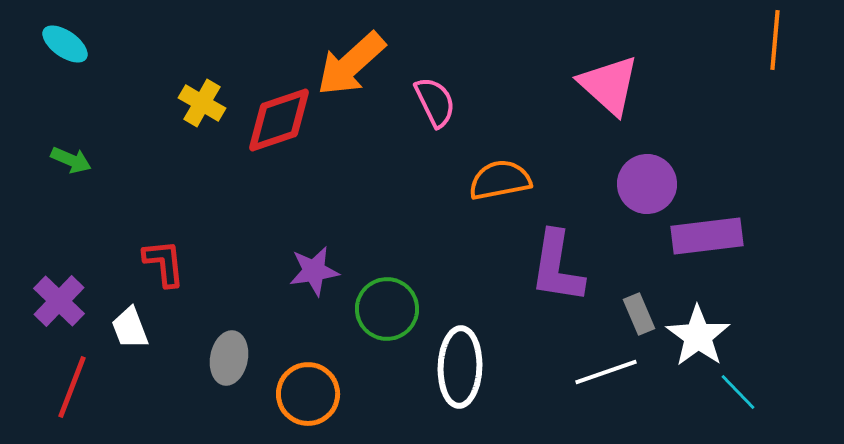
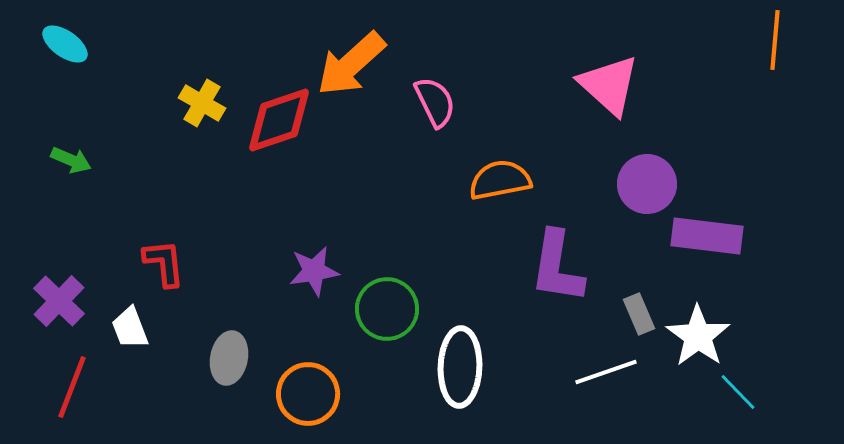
purple rectangle: rotated 14 degrees clockwise
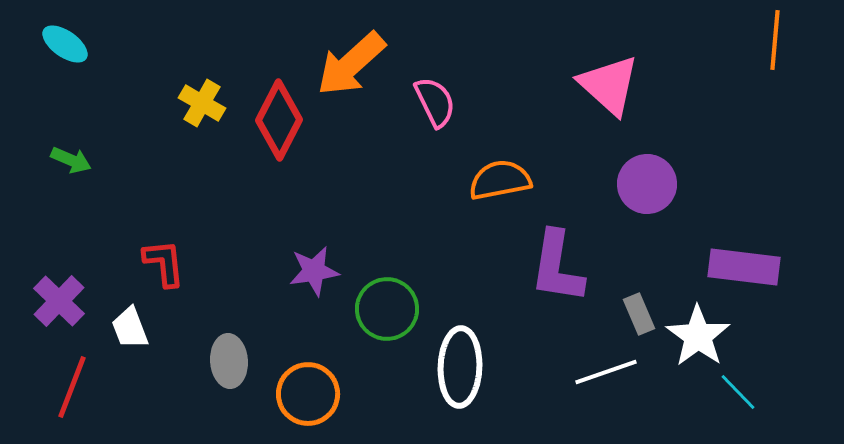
red diamond: rotated 44 degrees counterclockwise
purple rectangle: moved 37 px right, 31 px down
gray ellipse: moved 3 px down; rotated 15 degrees counterclockwise
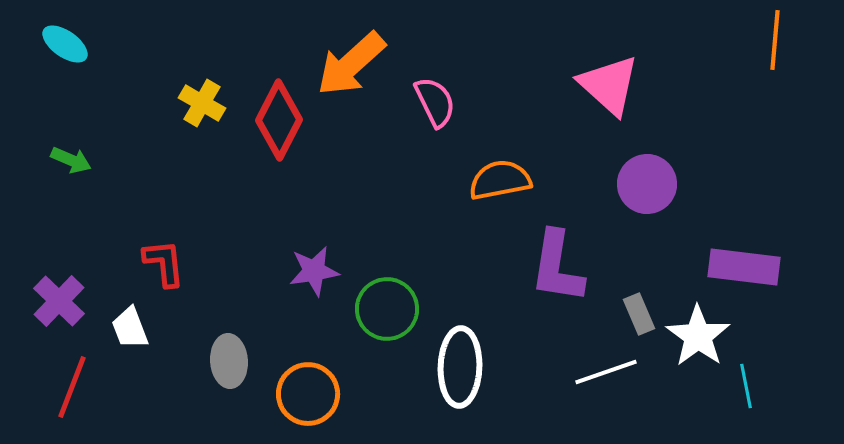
cyan line: moved 8 px right, 6 px up; rotated 33 degrees clockwise
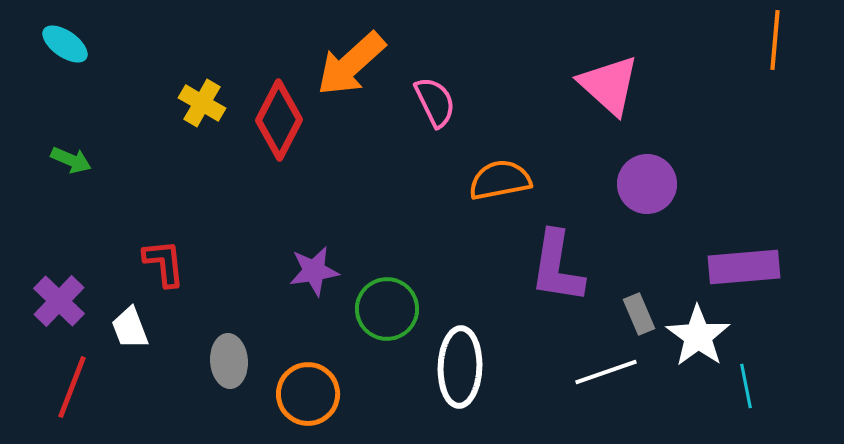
purple rectangle: rotated 12 degrees counterclockwise
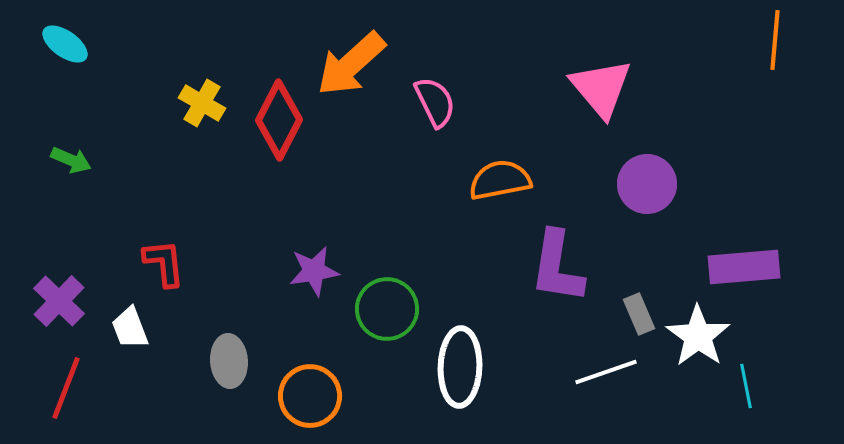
pink triangle: moved 8 px left, 3 px down; rotated 8 degrees clockwise
red line: moved 6 px left, 1 px down
orange circle: moved 2 px right, 2 px down
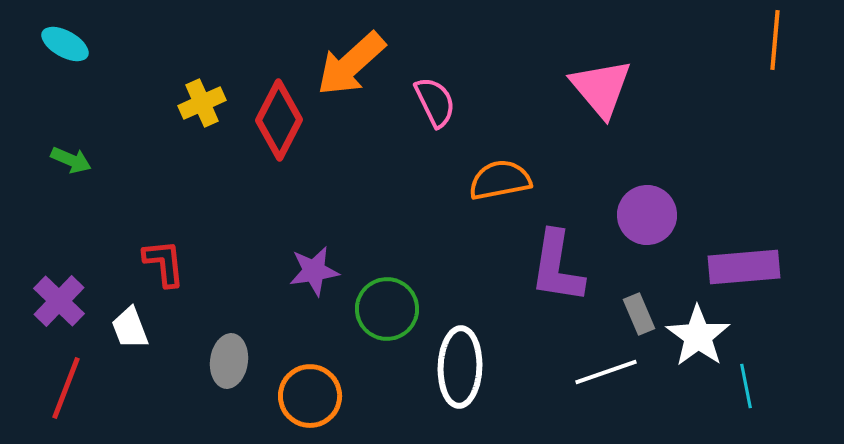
cyan ellipse: rotated 6 degrees counterclockwise
yellow cross: rotated 36 degrees clockwise
purple circle: moved 31 px down
gray ellipse: rotated 12 degrees clockwise
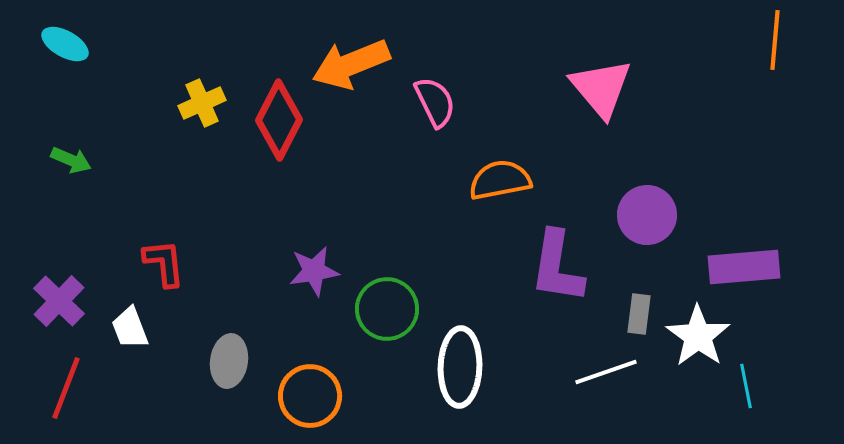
orange arrow: rotated 20 degrees clockwise
gray rectangle: rotated 30 degrees clockwise
